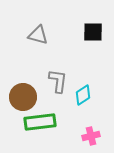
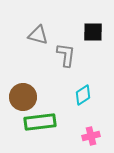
gray L-shape: moved 8 px right, 26 px up
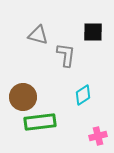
pink cross: moved 7 px right
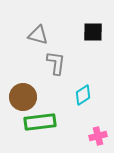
gray L-shape: moved 10 px left, 8 px down
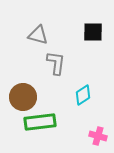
pink cross: rotated 30 degrees clockwise
